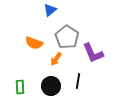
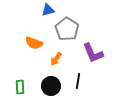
blue triangle: moved 2 px left; rotated 24 degrees clockwise
gray pentagon: moved 8 px up
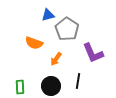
blue triangle: moved 5 px down
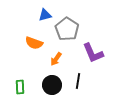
blue triangle: moved 3 px left
black circle: moved 1 px right, 1 px up
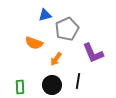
gray pentagon: rotated 15 degrees clockwise
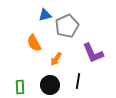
gray pentagon: moved 3 px up
orange semicircle: rotated 42 degrees clockwise
black circle: moved 2 px left
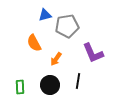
gray pentagon: rotated 15 degrees clockwise
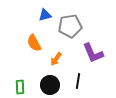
gray pentagon: moved 3 px right
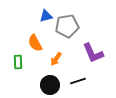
blue triangle: moved 1 px right, 1 px down
gray pentagon: moved 3 px left
orange semicircle: moved 1 px right
black line: rotated 63 degrees clockwise
green rectangle: moved 2 px left, 25 px up
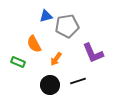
orange semicircle: moved 1 px left, 1 px down
green rectangle: rotated 64 degrees counterclockwise
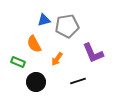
blue triangle: moved 2 px left, 4 px down
orange arrow: moved 1 px right
black circle: moved 14 px left, 3 px up
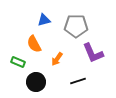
gray pentagon: moved 9 px right; rotated 10 degrees clockwise
